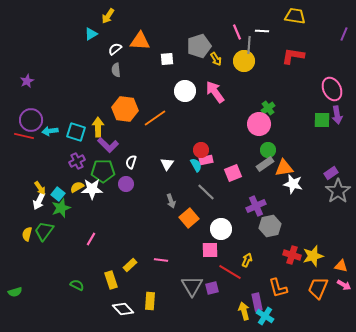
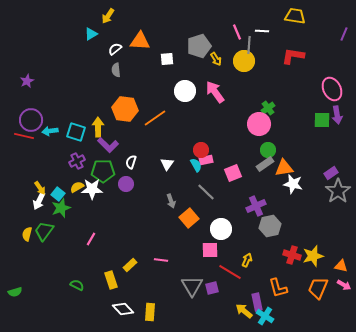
yellow rectangle at (150, 301): moved 11 px down
yellow arrow at (244, 311): rotated 36 degrees counterclockwise
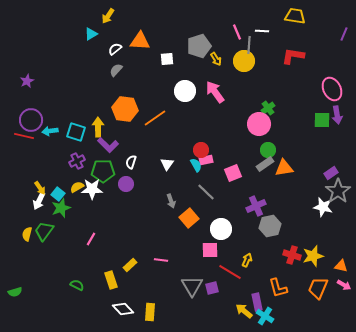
gray semicircle at (116, 70): rotated 48 degrees clockwise
white star at (293, 184): moved 30 px right, 23 px down
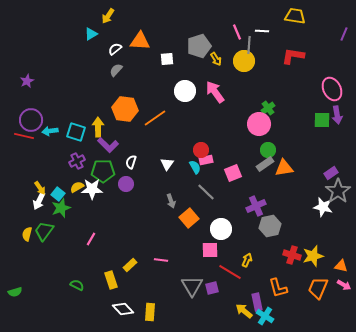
cyan semicircle at (196, 165): moved 1 px left, 2 px down
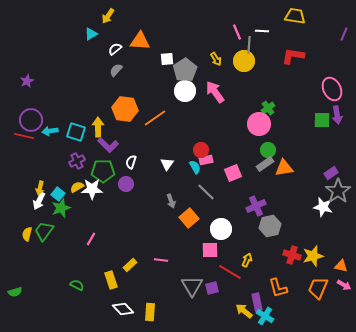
gray pentagon at (199, 46): moved 14 px left, 24 px down; rotated 15 degrees counterclockwise
yellow arrow at (40, 188): rotated 48 degrees clockwise
